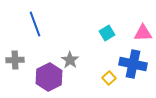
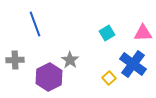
blue cross: rotated 24 degrees clockwise
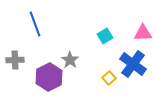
cyan square: moved 2 px left, 3 px down
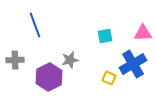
blue line: moved 1 px down
cyan square: rotated 21 degrees clockwise
gray star: rotated 24 degrees clockwise
blue cross: rotated 24 degrees clockwise
yellow square: rotated 24 degrees counterclockwise
